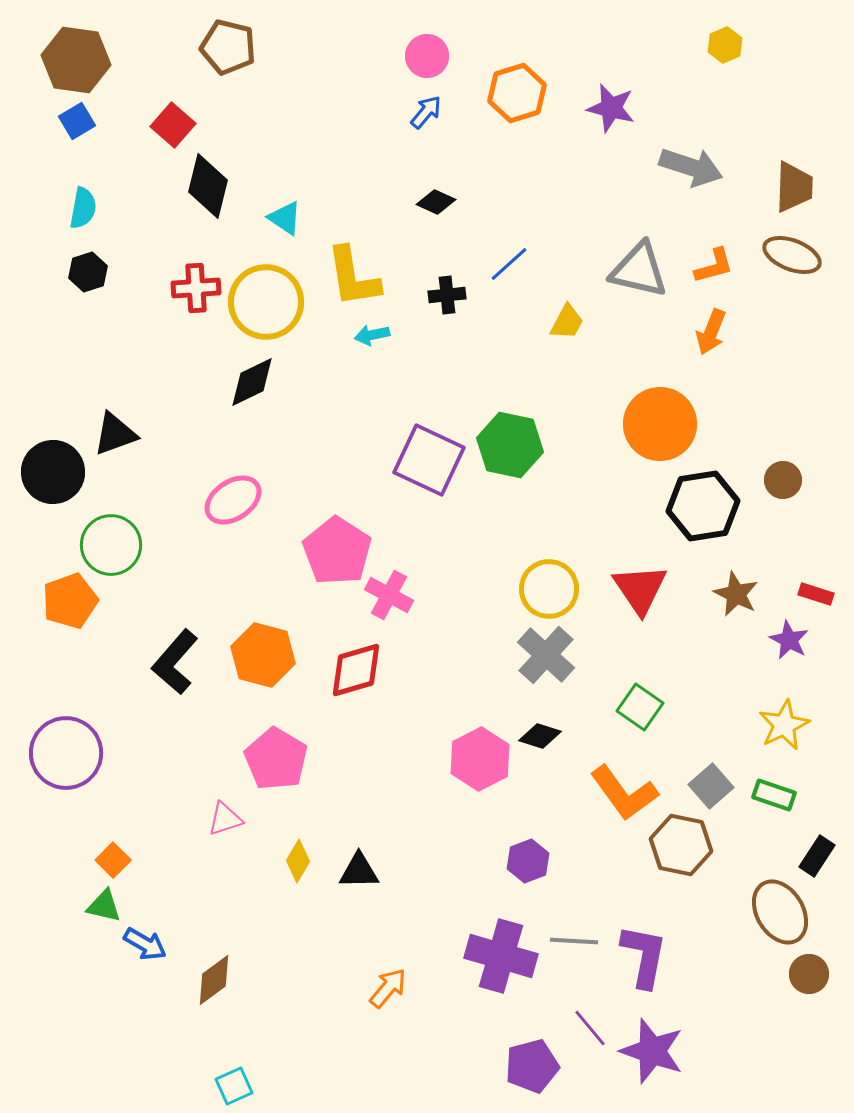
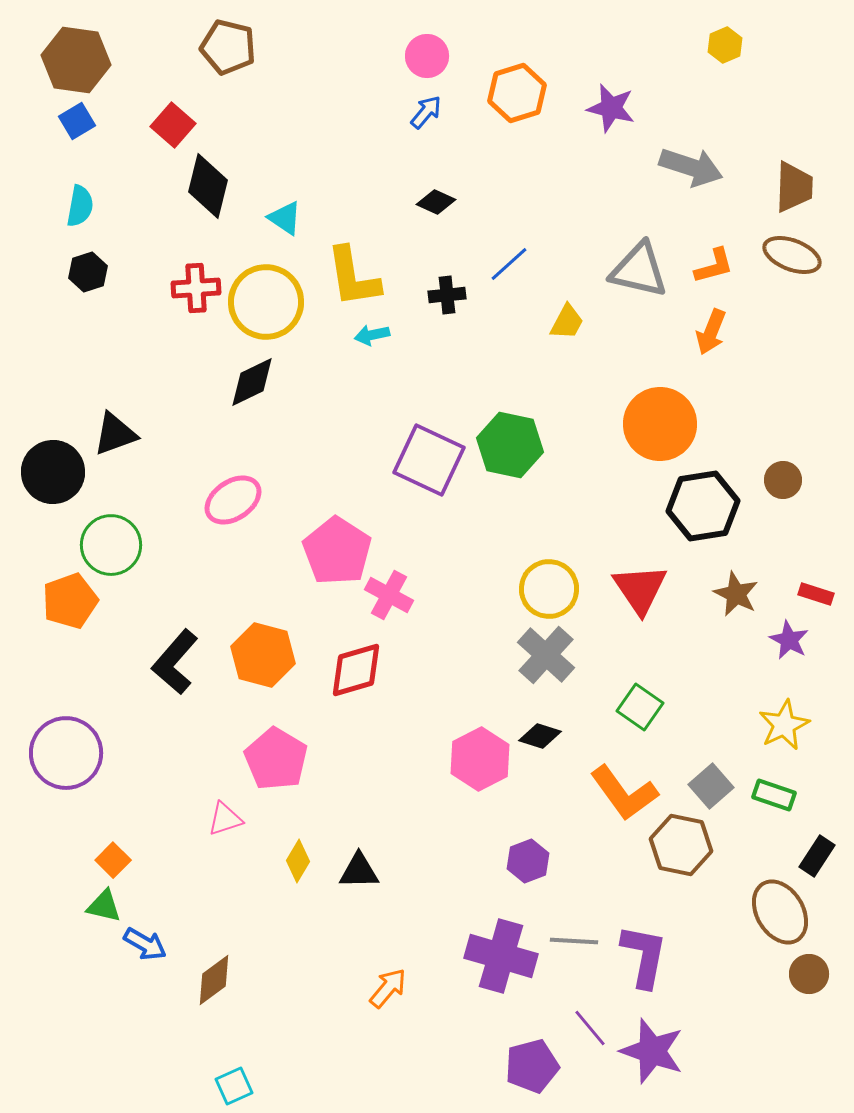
cyan semicircle at (83, 208): moved 3 px left, 2 px up
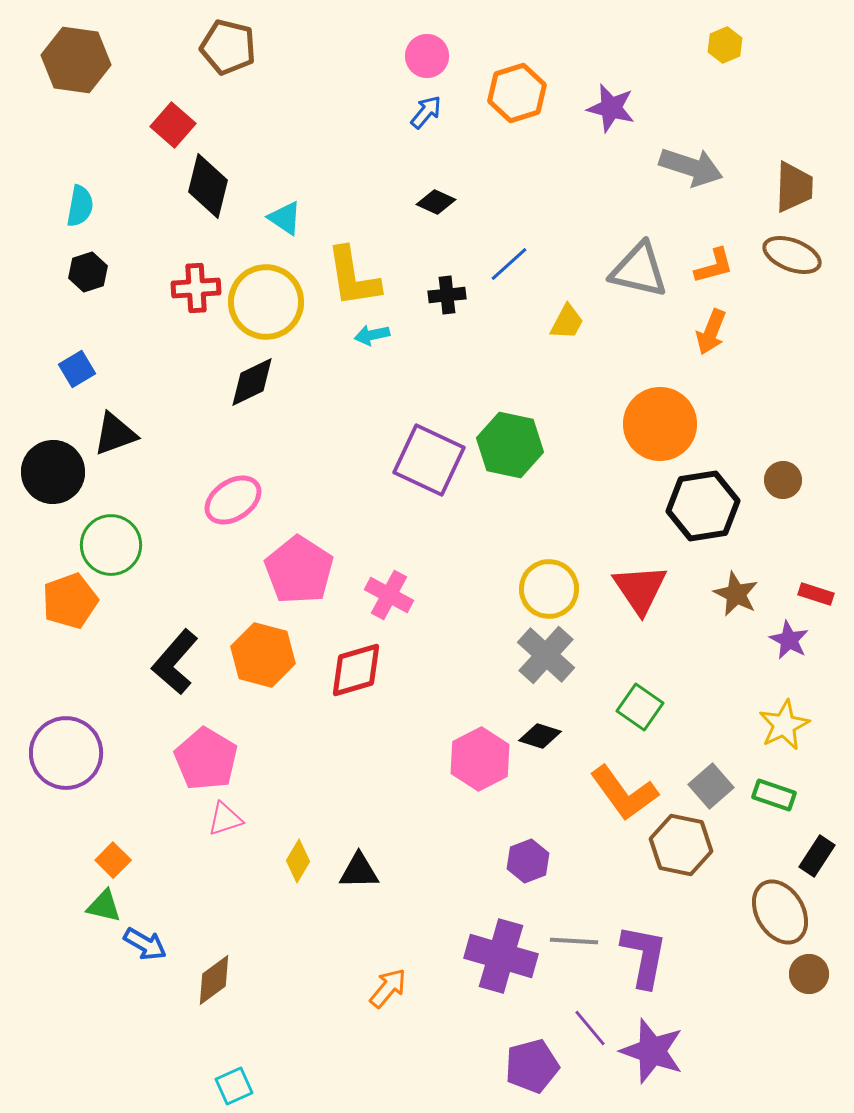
blue square at (77, 121): moved 248 px down
pink pentagon at (337, 551): moved 38 px left, 19 px down
pink pentagon at (276, 759): moved 70 px left
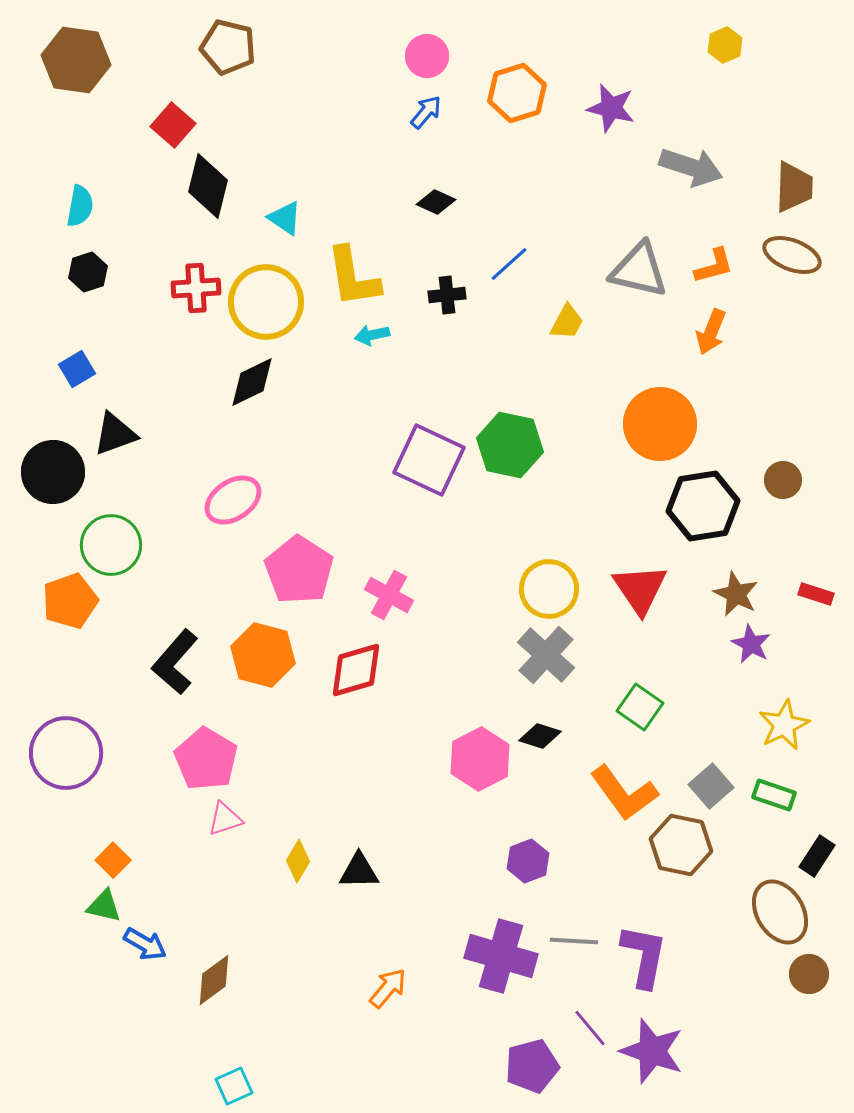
purple star at (789, 640): moved 38 px left, 4 px down
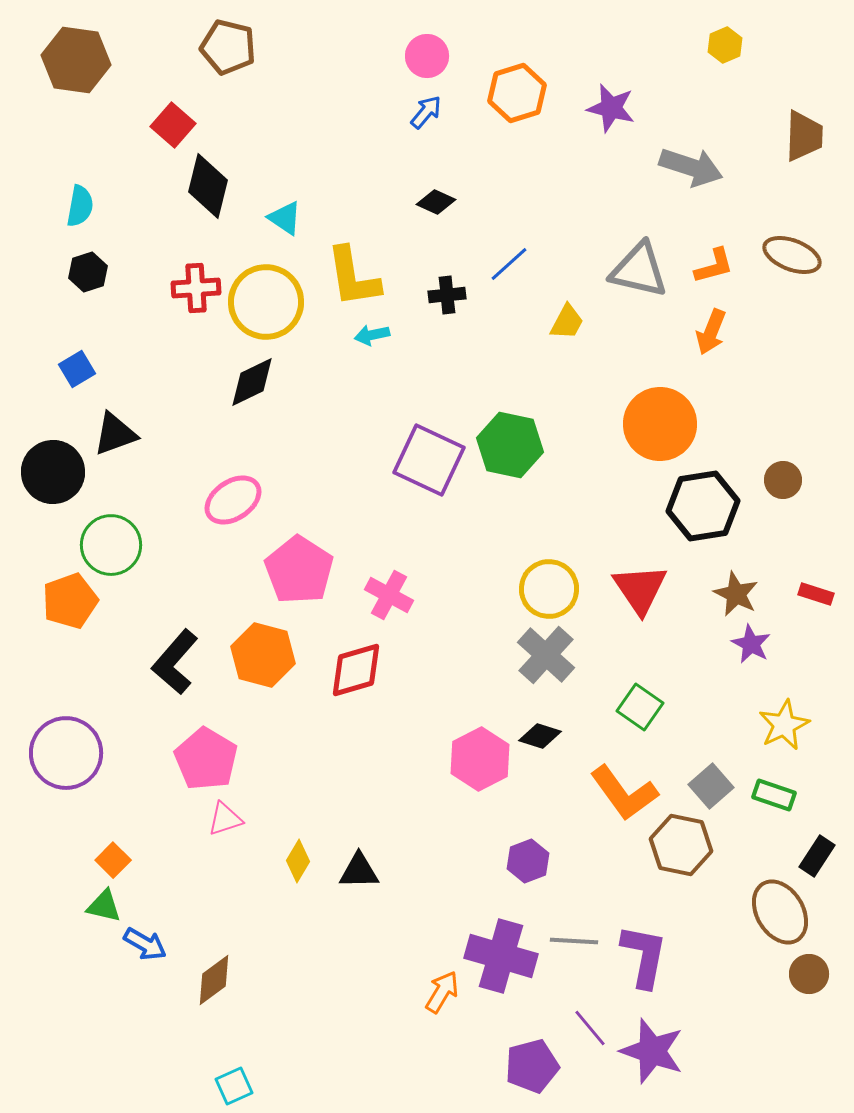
brown trapezoid at (794, 187): moved 10 px right, 51 px up
orange arrow at (388, 988): moved 54 px right, 4 px down; rotated 9 degrees counterclockwise
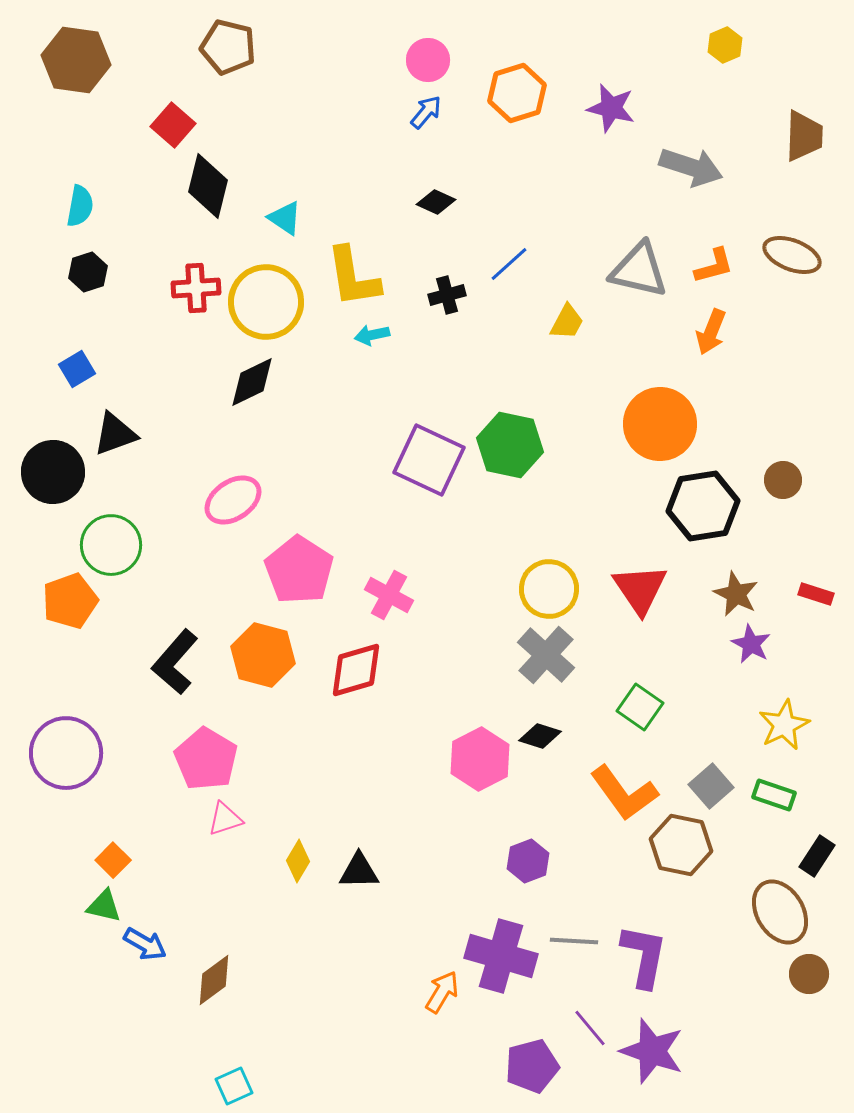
pink circle at (427, 56): moved 1 px right, 4 px down
black cross at (447, 295): rotated 9 degrees counterclockwise
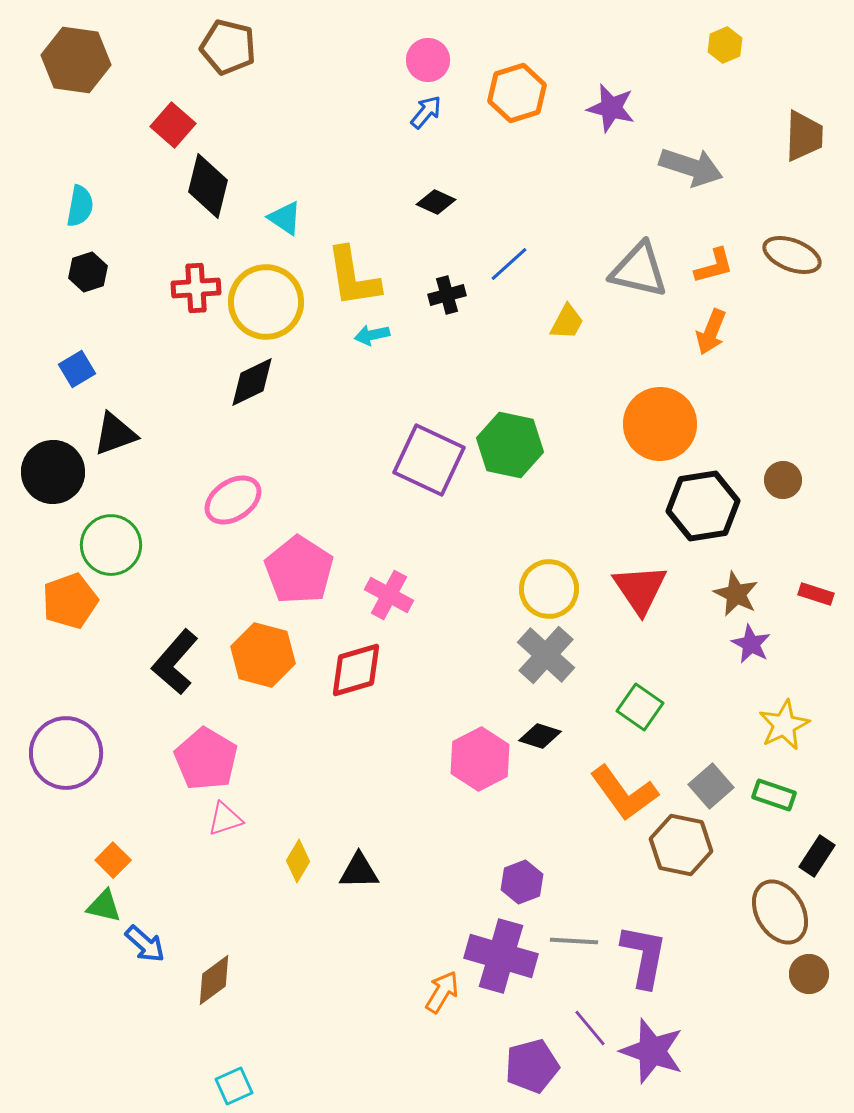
purple hexagon at (528, 861): moved 6 px left, 21 px down
blue arrow at (145, 944): rotated 12 degrees clockwise
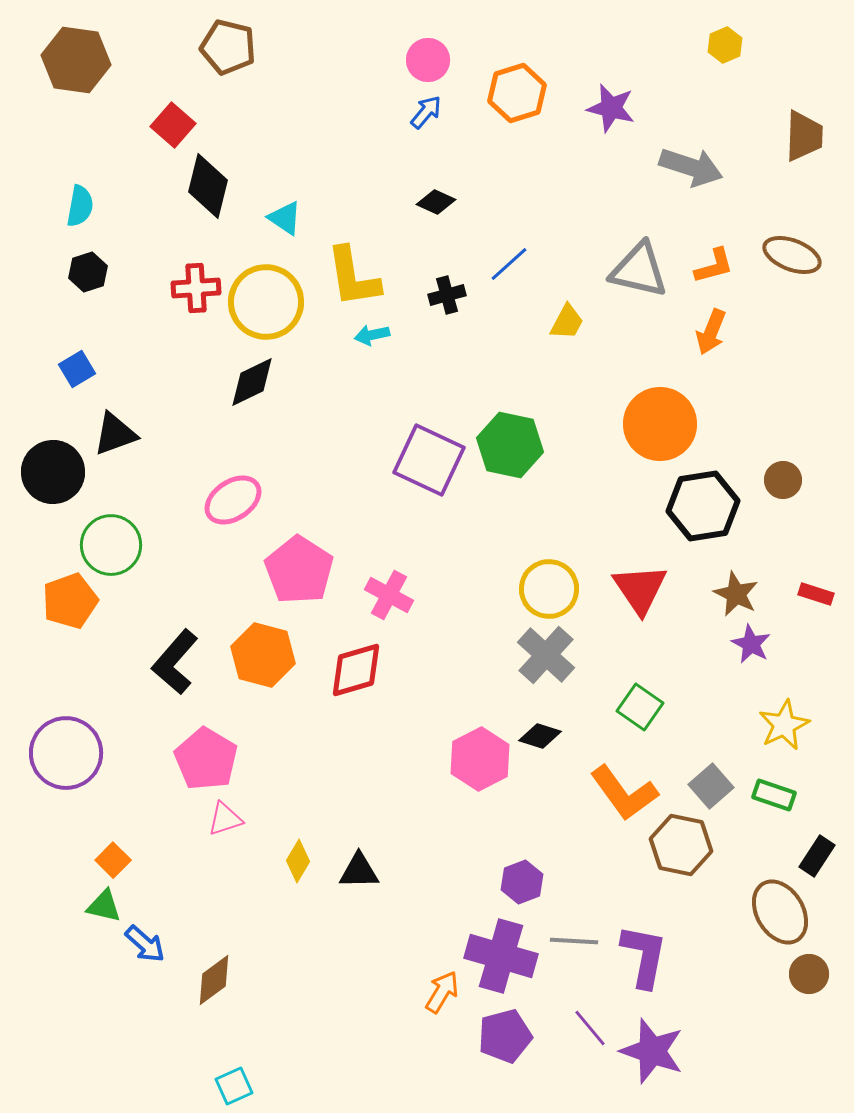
purple pentagon at (532, 1066): moved 27 px left, 30 px up
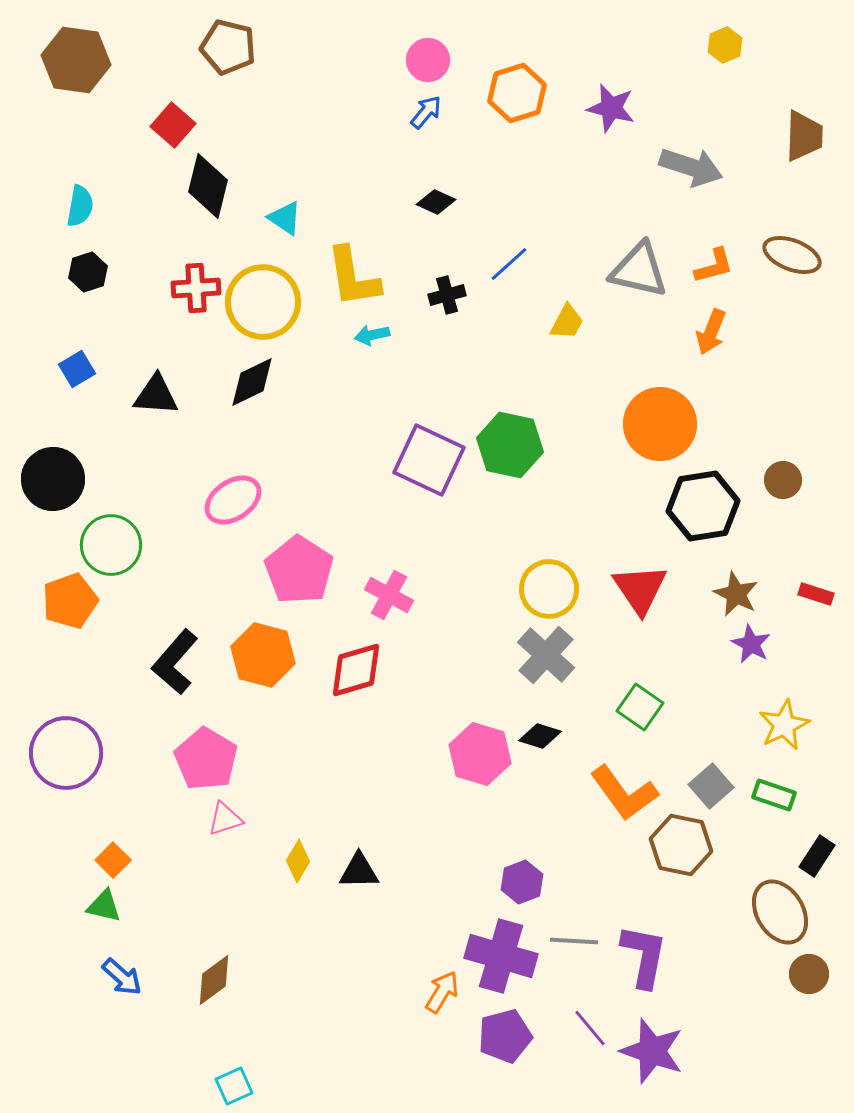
yellow circle at (266, 302): moved 3 px left
black triangle at (115, 434): moved 41 px right, 39 px up; rotated 24 degrees clockwise
black circle at (53, 472): moved 7 px down
pink hexagon at (480, 759): moved 5 px up; rotated 16 degrees counterclockwise
blue arrow at (145, 944): moved 23 px left, 33 px down
